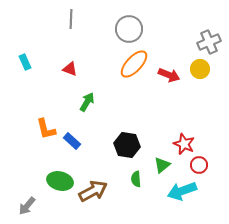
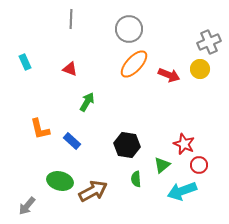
orange L-shape: moved 6 px left
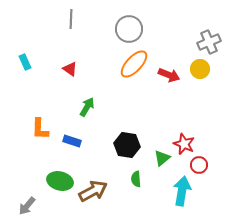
red triangle: rotated 14 degrees clockwise
green arrow: moved 5 px down
orange L-shape: rotated 15 degrees clockwise
blue rectangle: rotated 24 degrees counterclockwise
green triangle: moved 7 px up
cyan arrow: rotated 120 degrees clockwise
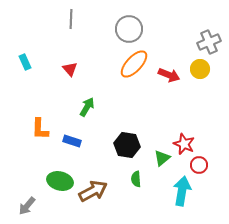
red triangle: rotated 14 degrees clockwise
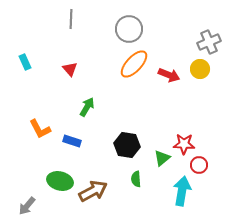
orange L-shape: rotated 30 degrees counterclockwise
red star: rotated 20 degrees counterclockwise
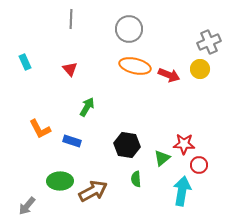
orange ellipse: moved 1 px right, 2 px down; rotated 60 degrees clockwise
green ellipse: rotated 15 degrees counterclockwise
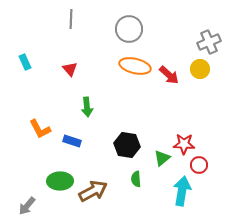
red arrow: rotated 20 degrees clockwise
green arrow: rotated 144 degrees clockwise
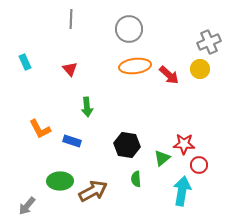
orange ellipse: rotated 20 degrees counterclockwise
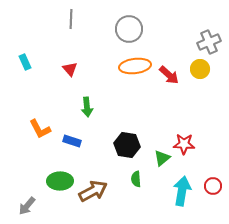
red circle: moved 14 px right, 21 px down
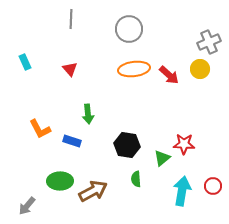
orange ellipse: moved 1 px left, 3 px down
green arrow: moved 1 px right, 7 px down
